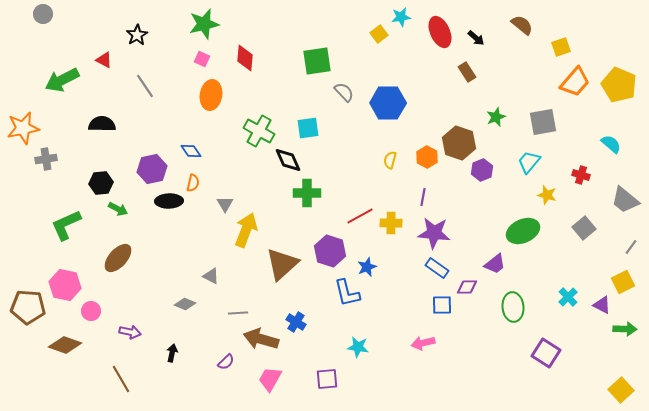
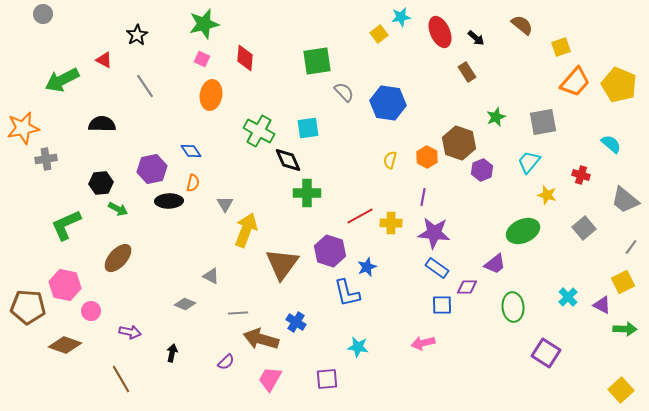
blue hexagon at (388, 103): rotated 8 degrees clockwise
brown triangle at (282, 264): rotated 12 degrees counterclockwise
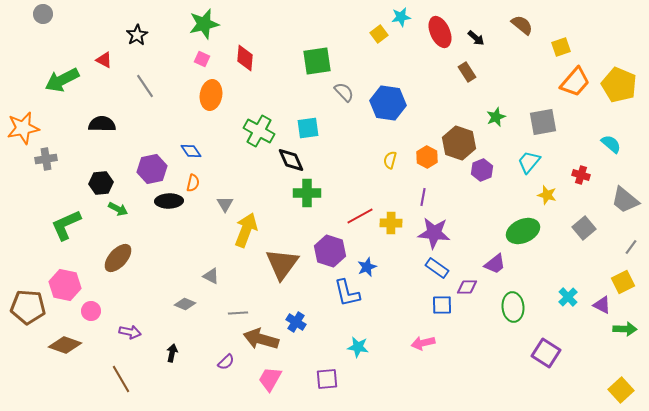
black diamond at (288, 160): moved 3 px right
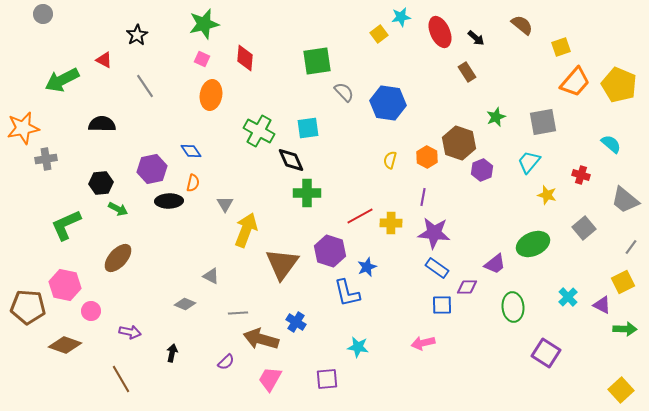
green ellipse at (523, 231): moved 10 px right, 13 px down
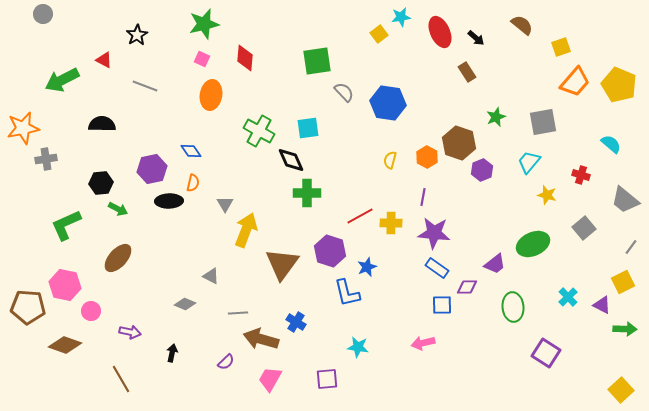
gray line at (145, 86): rotated 35 degrees counterclockwise
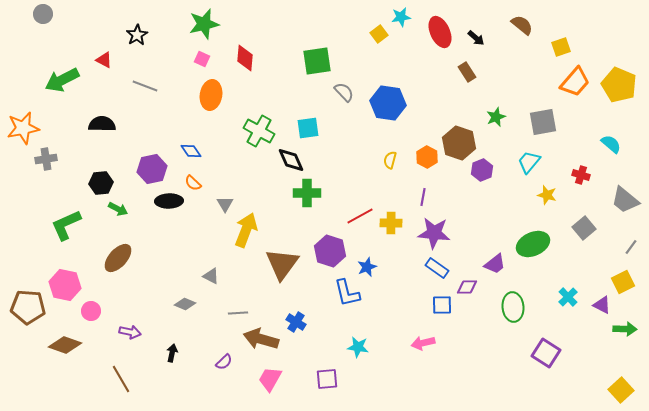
orange semicircle at (193, 183): rotated 120 degrees clockwise
purple semicircle at (226, 362): moved 2 px left
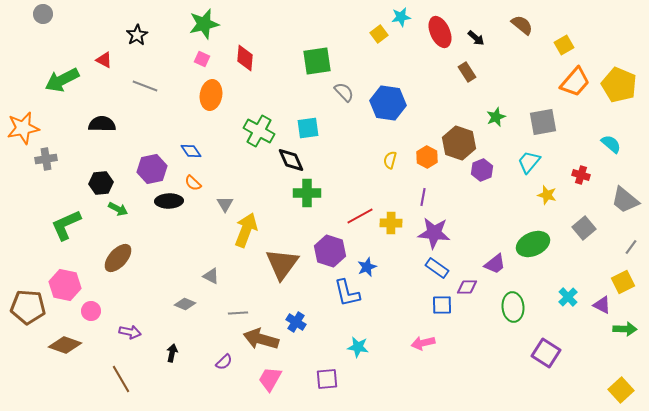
yellow square at (561, 47): moved 3 px right, 2 px up; rotated 12 degrees counterclockwise
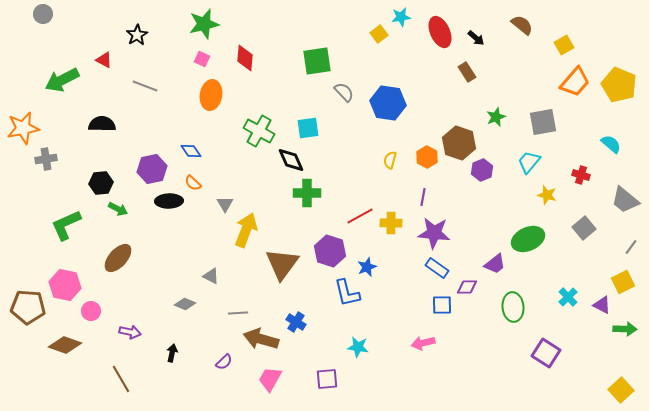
green ellipse at (533, 244): moved 5 px left, 5 px up
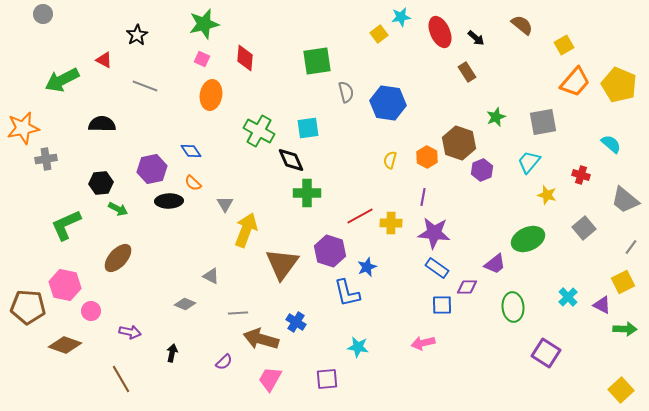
gray semicircle at (344, 92): moved 2 px right; rotated 30 degrees clockwise
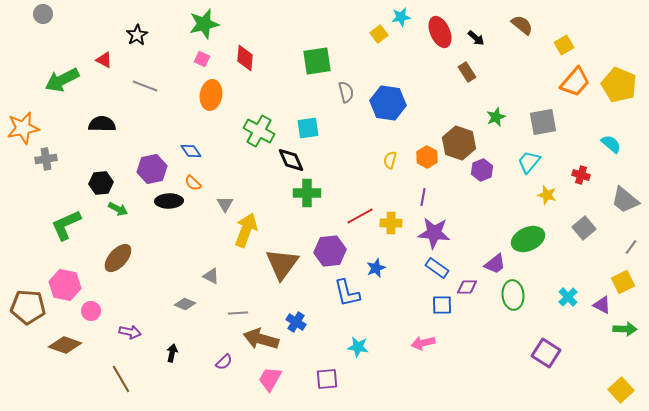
purple hexagon at (330, 251): rotated 24 degrees counterclockwise
blue star at (367, 267): moved 9 px right, 1 px down
green ellipse at (513, 307): moved 12 px up
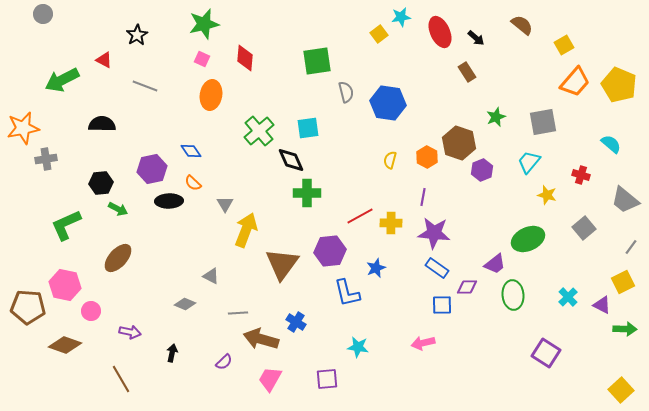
green cross at (259, 131): rotated 20 degrees clockwise
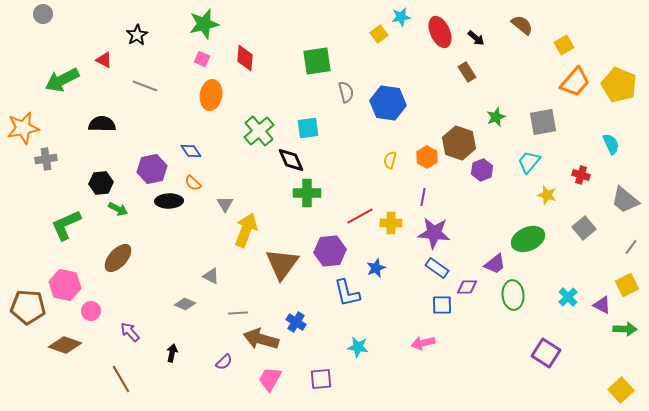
cyan semicircle at (611, 144): rotated 25 degrees clockwise
yellow square at (623, 282): moved 4 px right, 3 px down
purple arrow at (130, 332): rotated 145 degrees counterclockwise
purple square at (327, 379): moved 6 px left
